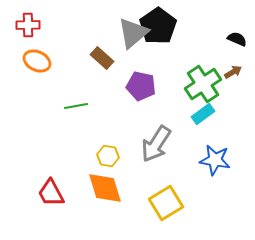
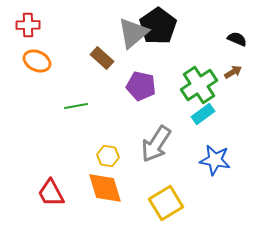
green cross: moved 4 px left, 1 px down
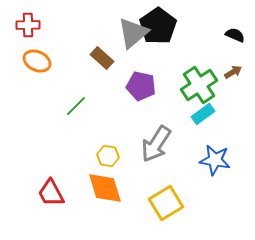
black semicircle: moved 2 px left, 4 px up
green line: rotated 35 degrees counterclockwise
